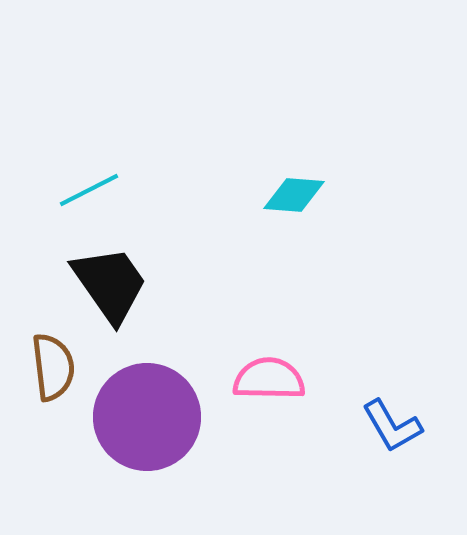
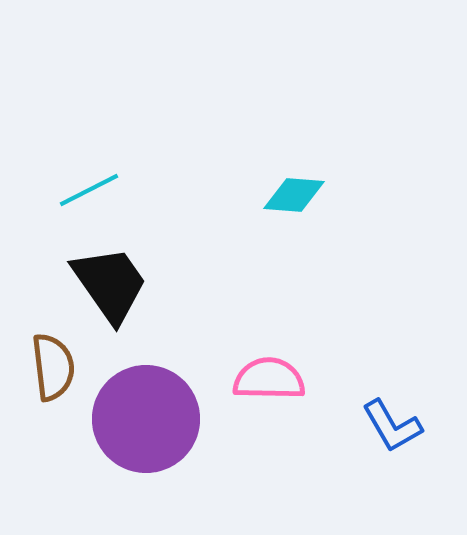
purple circle: moved 1 px left, 2 px down
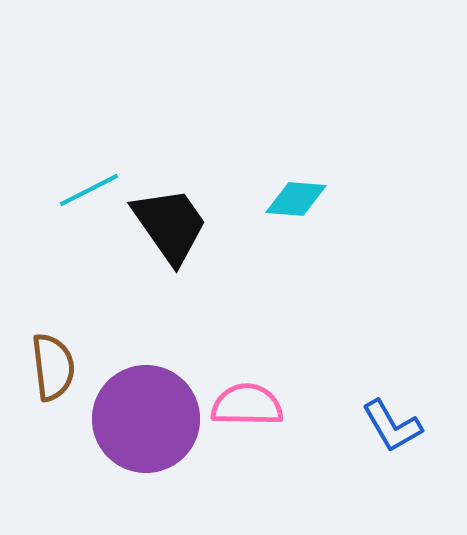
cyan diamond: moved 2 px right, 4 px down
black trapezoid: moved 60 px right, 59 px up
pink semicircle: moved 22 px left, 26 px down
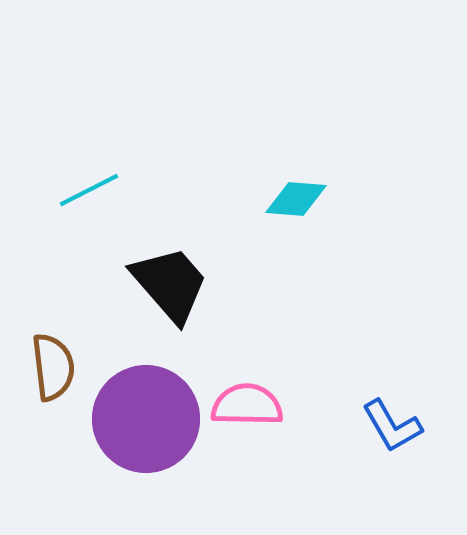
black trapezoid: moved 59 px down; rotated 6 degrees counterclockwise
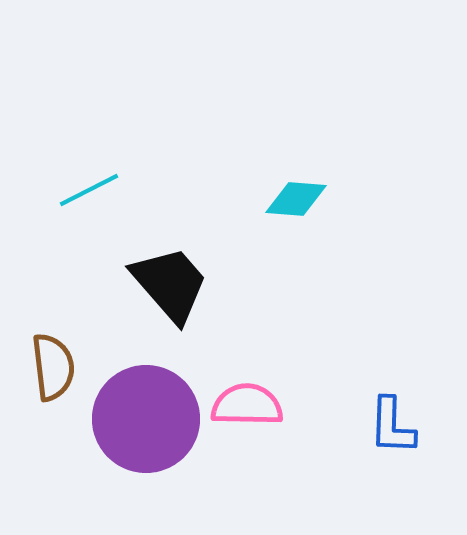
blue L-shape: rotated 32 degrees clockwise
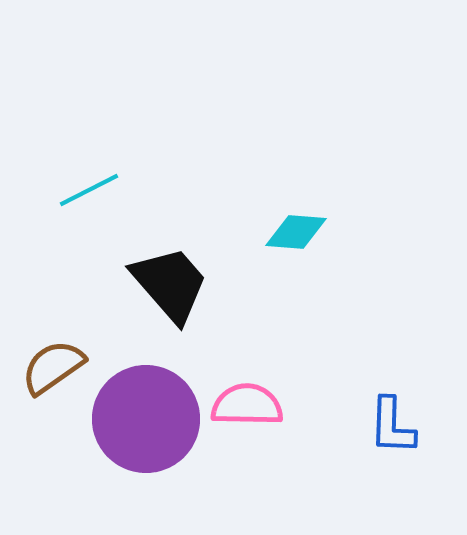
cyan diamond: moved 33 px down
brown semicircle: rotated 118 degrees counterclockwise
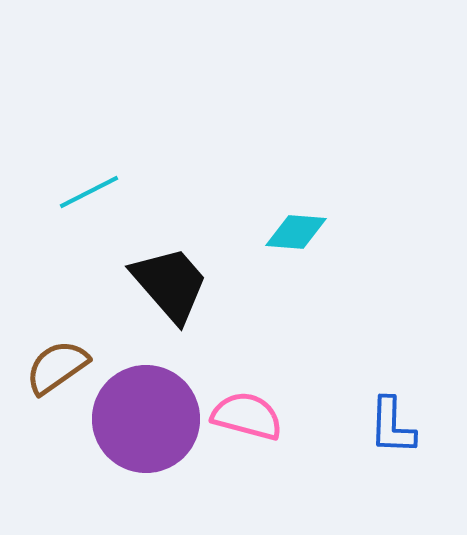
cyan line: moved 2 px down
brown semicircle: moved 4 px right
pink semicircle: moved 11 px down; rotated 14 degrees clockwise
